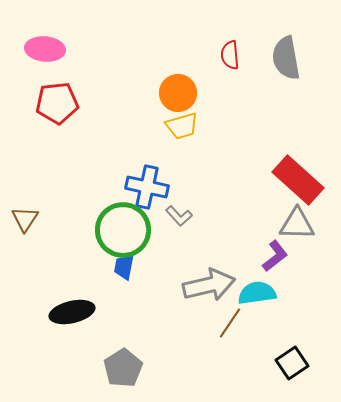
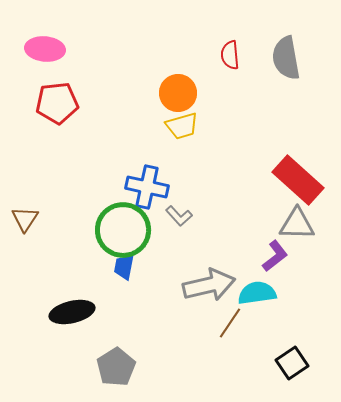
gray pentagon: moved 7 px left, 1 px up
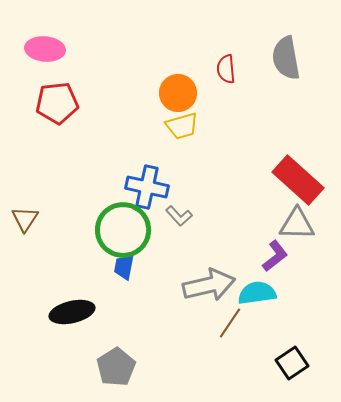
red semicircle: moved 4 px left, 14 px down
